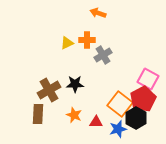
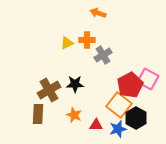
red pentagon: moved 13 px left, 14 px up
orange square: moved 1 px left, 1 px down
red triangle: moved 3 px down
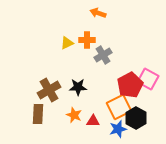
black star: moved 3 px right, 3 px down
orange square: moved 2 px down; rotated 25 degrees clockwise
red triangle: moved 3 px left, 4 px up
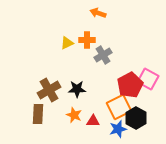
black star: moved 1 px left, 2 px down
